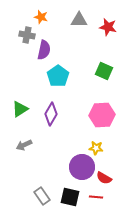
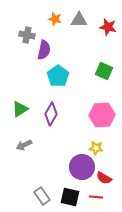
orange star: moved 14 px right, 2 px down
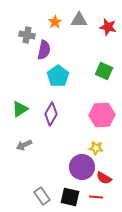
orange star: moved 3 px down; rotated 24 degrees clockwise
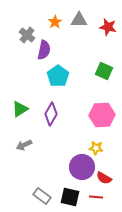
gray cross: rotated 28 degrees clockwise
gray rectangle: rotated 18 degrees counterclockwise
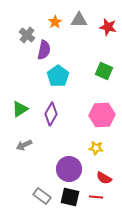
purple circle: moved 13 px left, 2 px down
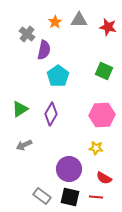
gray cross: moved 1 px up
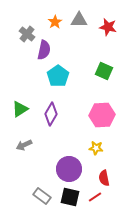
red semicircle: rotated 49 degrees clockwise
red line: moved 1 px left; rotated 40 degrees counterclockwise
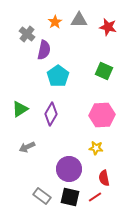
gray arrow: moved 3 px right, 2 px down
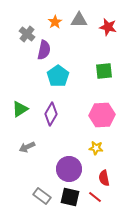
green square: rotated 30 degrees counterclockwise
red line: rotated 72 degrees clockwise
